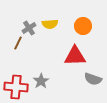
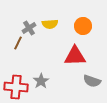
gray semicircle: moved 1 px left, 2 px down
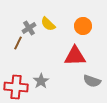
yellow semicircle: moved 2 px left; rotated 49 degrees clockwise
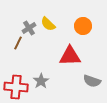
red triangle: moved 5 px left
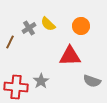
orange circle: moved 2 px left
brown line: moved 8 px left, 1 px up
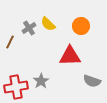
red cross: rotated 15 degrees counterclockwise
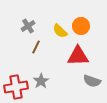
yellow semicircle: moved 12 px right, 7 px down
gray cross: moved 1 px left, 2 px up
brown line: moved 26 px right, 5 px down
red triangle: moved 8 px right
